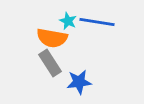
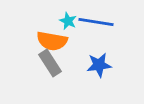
blue line: moved 1 px left
orange semicircle: moved 3 px down
blue star: moved 20 px right, 17 px up
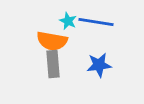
gray rectangle: moved 3 px right, 1 px down; rotated 28 degrees clockwise
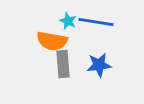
gray rectangle: moved 10 px right
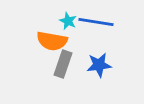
gray rectangle: rotated 24 degrees clockwise
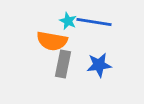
blue line: moved 2 px left
gray rectangle: rotated 8 degrees counterclockwise
